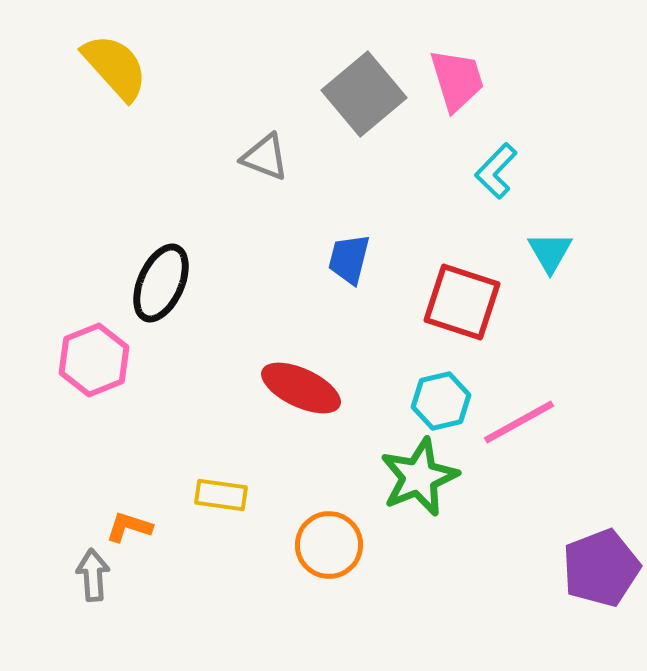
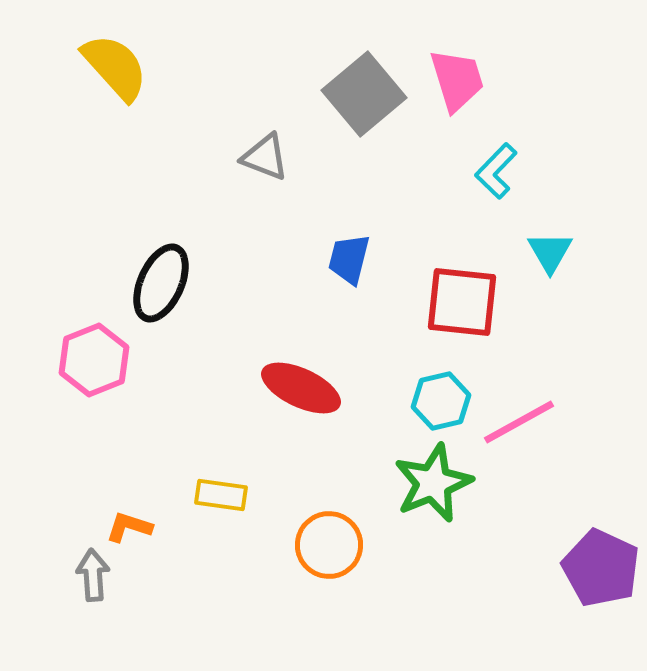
red square: rotated 12 degrees counterclockwise
green star: moved 14 px right, 6 px down
purple pentagon: rotated 26 degrees counterclockwise
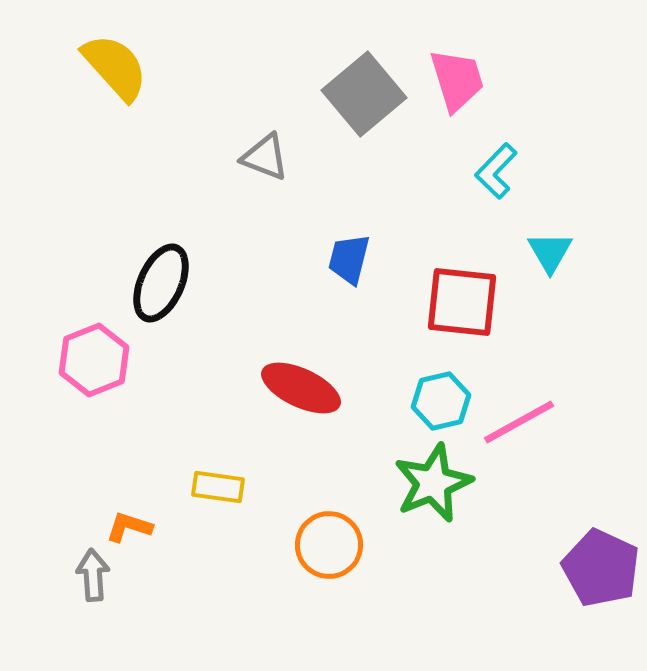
yellow rectangle: moved 3 px left, 8 px up
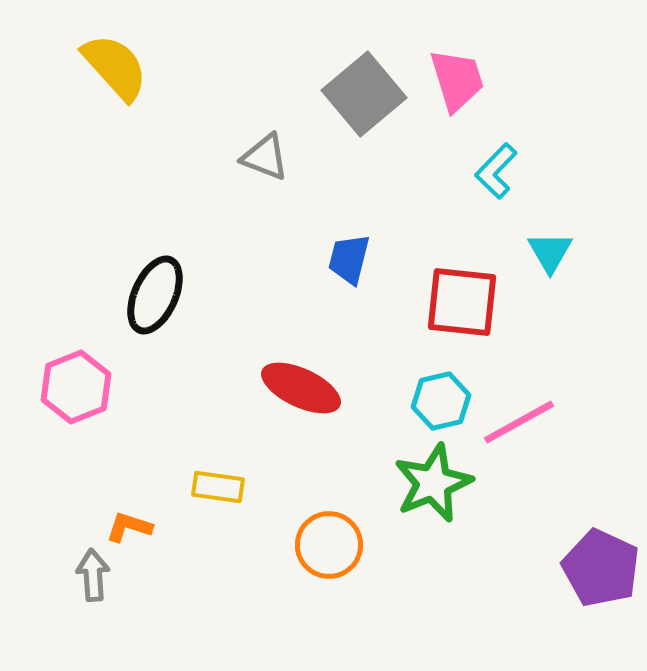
black ellipse: moved 6 px left, 12 px down
pink hexagon: moved 18 px left, 27 px down
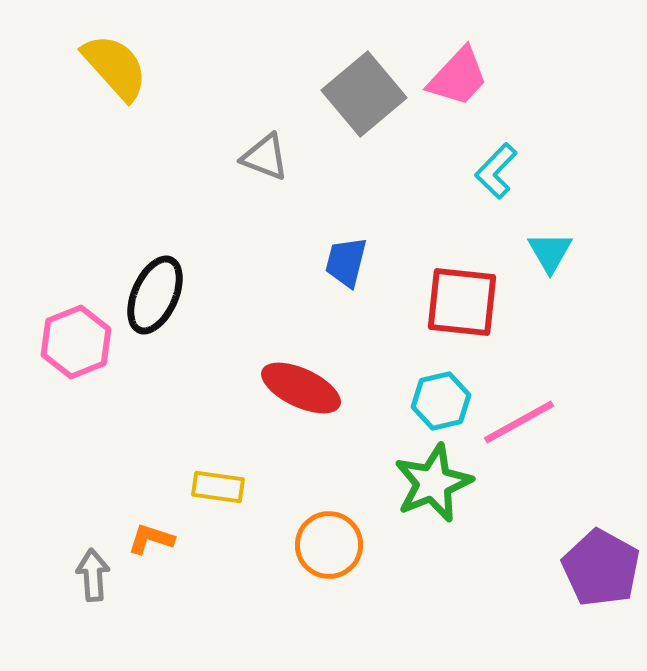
pink trapezoid: moved 1 px right, 3 px up; rotated 60 degrees clockwise
blue trapezoid: moved 3 px left, 3 px down
pink hexagon: moved 45 px up
orange L-shape: moved 22 px right, 12 px down
purple pentagon: rotated 4 degrees clockwise
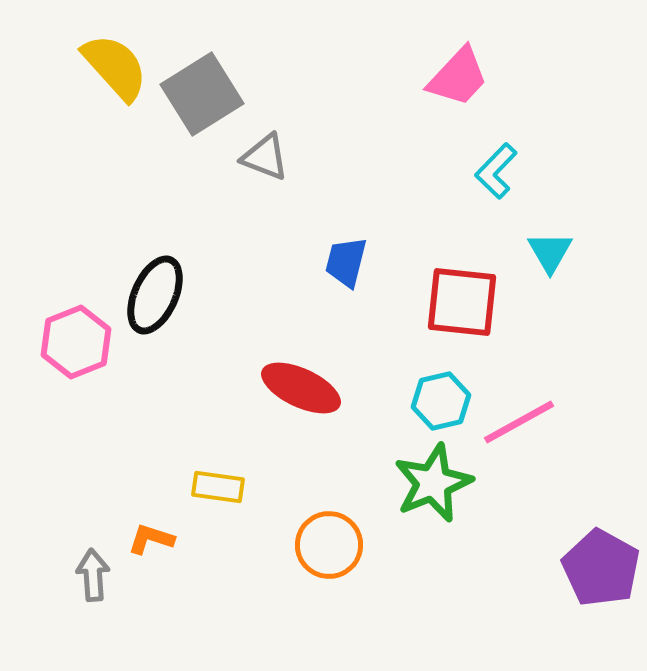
gray square: moved 162 px left; rotated 8 degrees clockwise
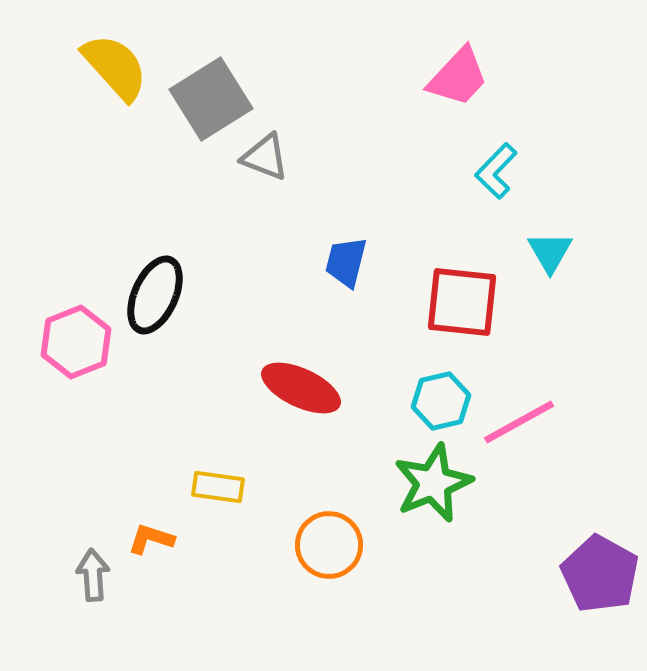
gray square: moved 9 px right, 5 px down
purple pentagon: moved 1 px left, 6 px down
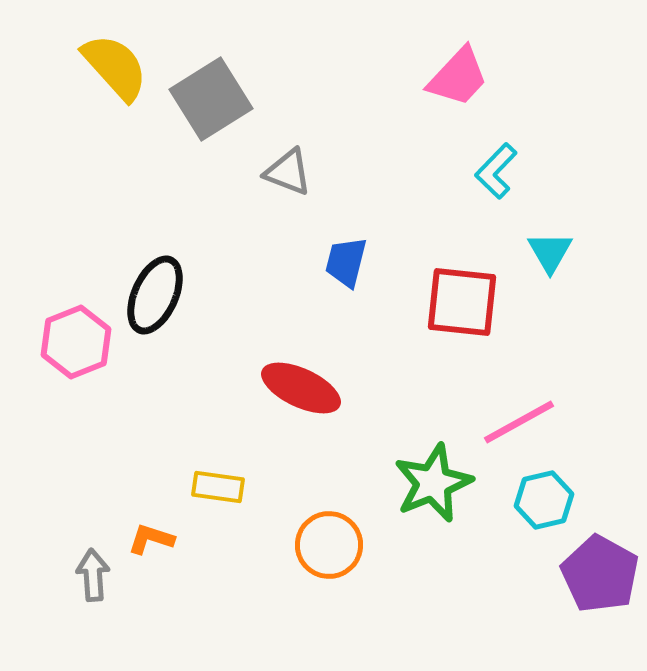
gray triangle: moved 23 px right, 15 px down
cyan hexagon: moved 103 px right, 99 px down
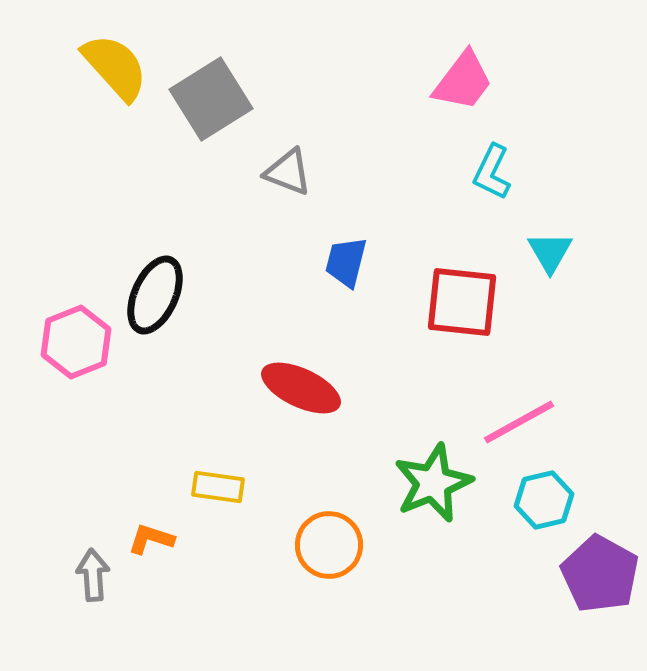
pink trapezoid: moved 5 px right, 4 px down; rotated 6 degrees counterclockwise
cyan L-shape: moved 4 px left, 1 px down; rotated 18 degrees counterclockwise
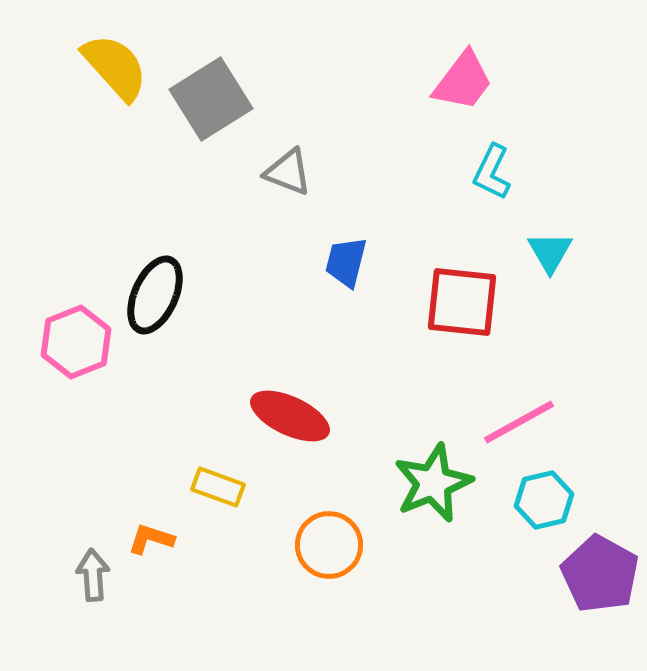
red ellipse: moved 11 px left, 28 px down
yellow rectangle: rotated 12 degrees clockwise
